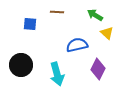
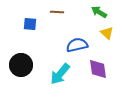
green arrow: moved 4 px right, 3 px up
purple diamond: rotated 35 degrees counterclockwise
cyan arrow: moved 3 px right; rotated 55 degrees clockwise
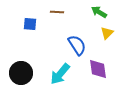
yellow triangle: rotated 32 degrees clockwise
blue semicircle: rotated 70 degrees clockwise
black circle: moved 8 px down
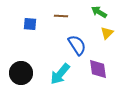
brown line: moved 4 px right, 4 px down
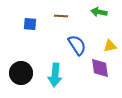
green arrow: rotated 21 degrees counterclockwise
yellow triangle: moved 3 px right, 13 px down; rotated 32 degrees clockwise
purple diamond: moved 2 px right, 1 px up
cyan arrow: moved 5 px left, 1 px down; rotated 35 degrees counterclockwise
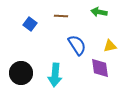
blue square: rotated 32 degrees clockwise
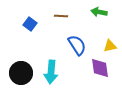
cyan arrow: moved 4 px left, 3 px up
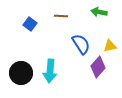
blue semicircle: moved 4 px right, 1 px up
purple diamond: moved 2 px left, 1 px up; rotated 50 degrees clockwise
cyan arrow: moved 1 px left, 1 px up
